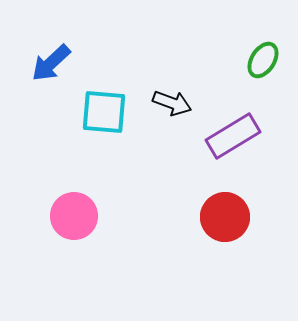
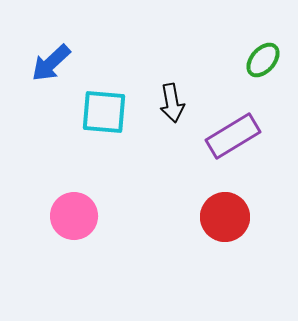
green ellipse: rotated 9 degrees clockwise
black arrow: rotated 60 degrees clockwise
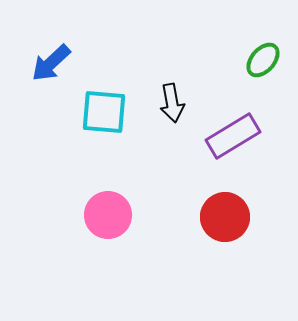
pink circle: moved 34 px right, 1 px up
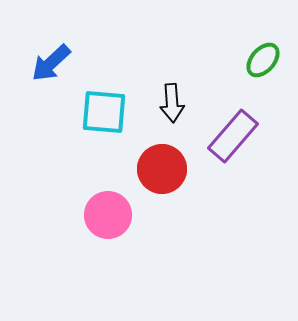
black arrow: rotated 6 degrees clockwise
purple rectangle: rotated 18 degrees counterclockwise
red circle: moved 63 px left, 48 px up
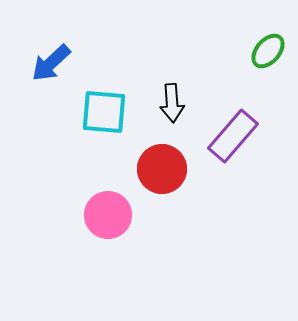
green ellipse: moved 5 px right, 9 px up
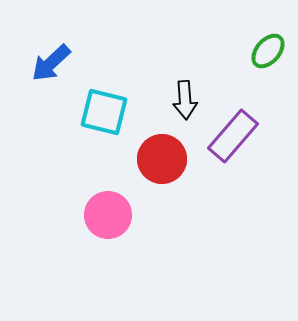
black arrow: moved 13 px right, 3 px up
cyan square: rotated 9 degrees clockwise
red circle: moved 10 px up
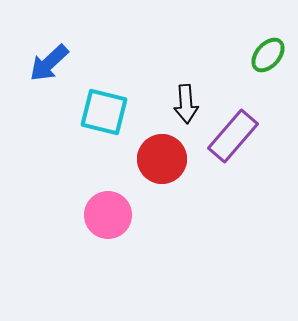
green ellipse: moved 4 px down
blue arrow: moved 2 px left
black arrow: moved 1 px right, 4 px down
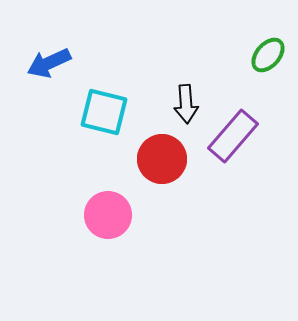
blue arrow: rotated 18 degrees clockwise
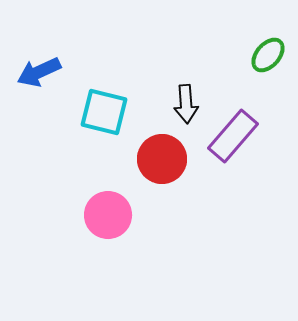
blue arrow: moved 10 px left, 9 px down
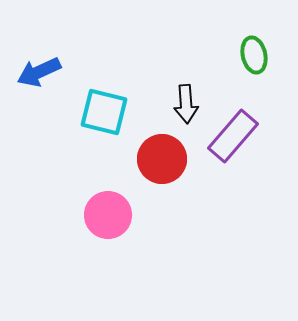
green ellipse: moved 14 px left; rotated 54 degrees counterclockwise
